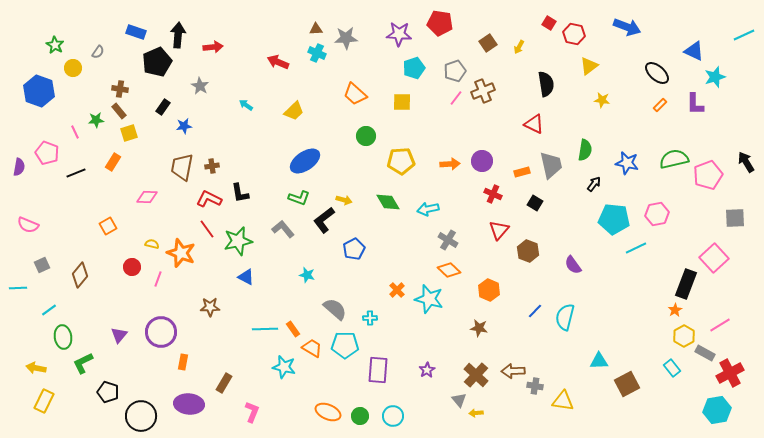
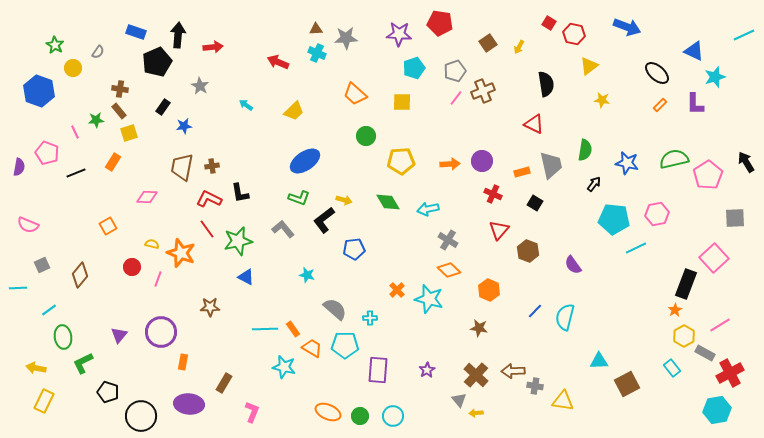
pink pentagon at (708, 175): rotated 12 degrees counterclockwise
blue pentagon at (354, 249): rotated 20 degrees clockwise
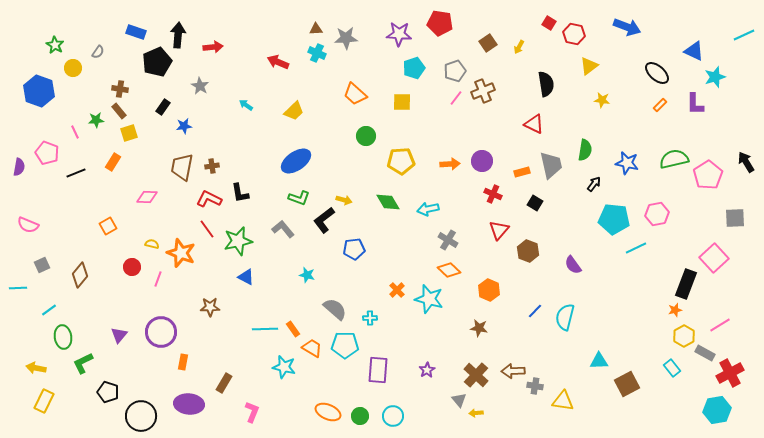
blue ellipse at (305, 161): moved 9 px left
orange star at (675, 310): rotated 16 degrees clockwise
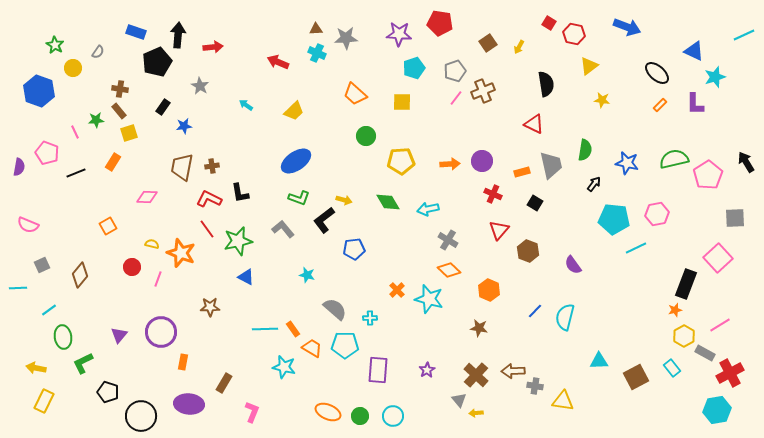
pink square at (714, 258): moved 4 px right
brown square at (627, 384): moved 9 px right, 7 px up
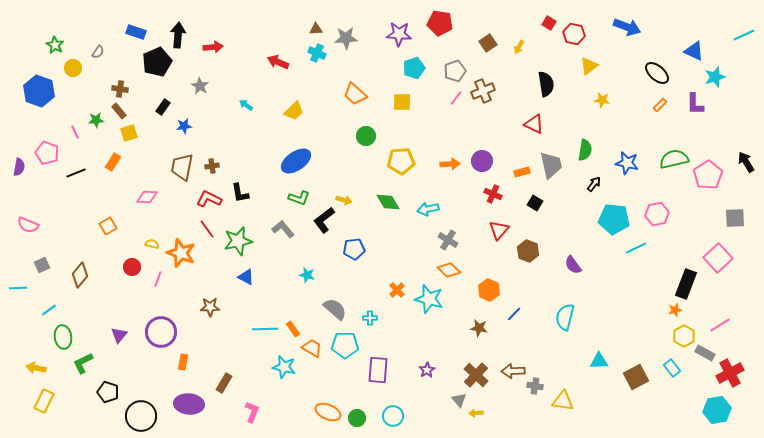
blue line at (535, 311): moved 21 px left, 3 px down
green circle at (360, 416): moved 3 px left, 2 px down
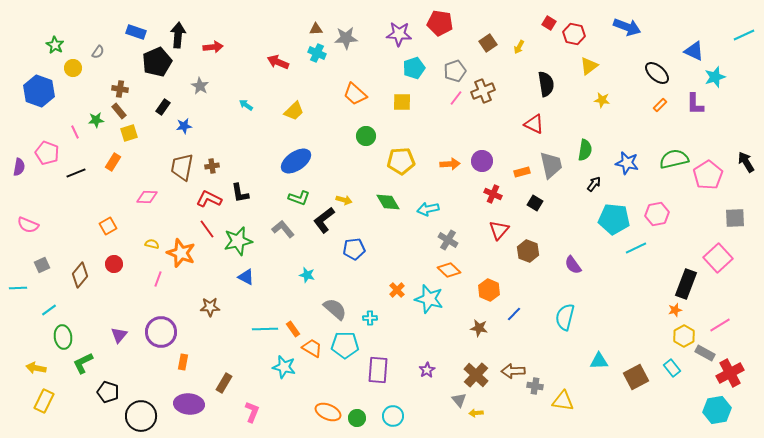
red circle at (132, 267): moved 18 px left, 3 px up
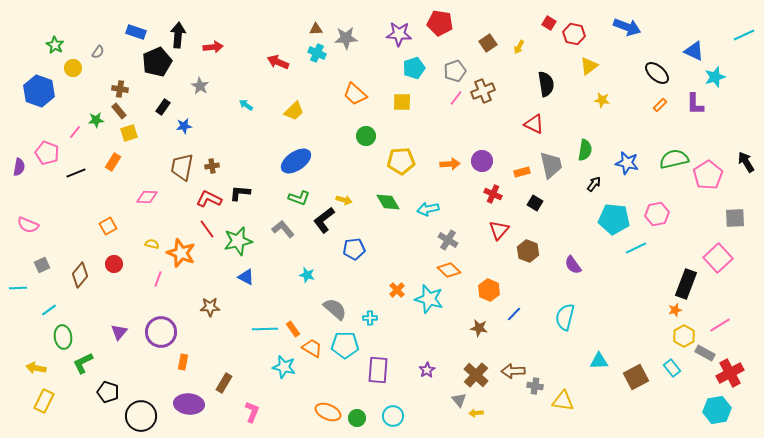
pink line at (75, 132): rotated 64 degrees clockwise
black L-shape at (240, 193): rotated 105 degrees clockwise
purple triangle at (119, 335): moved 3 px up
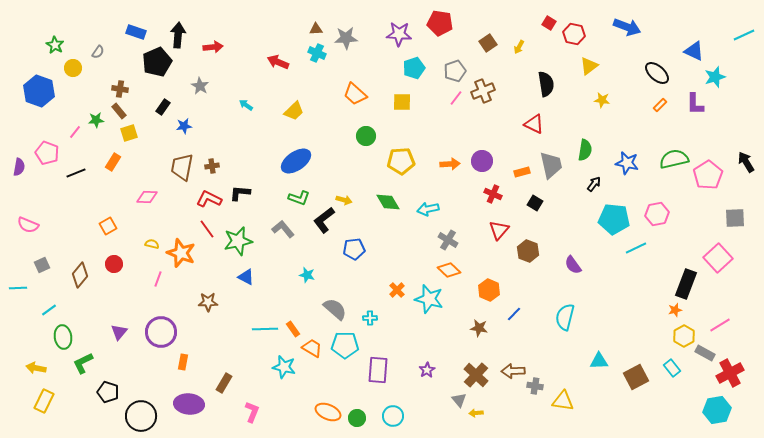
brown star at (210, 307): moved 2 px left, 5 px up
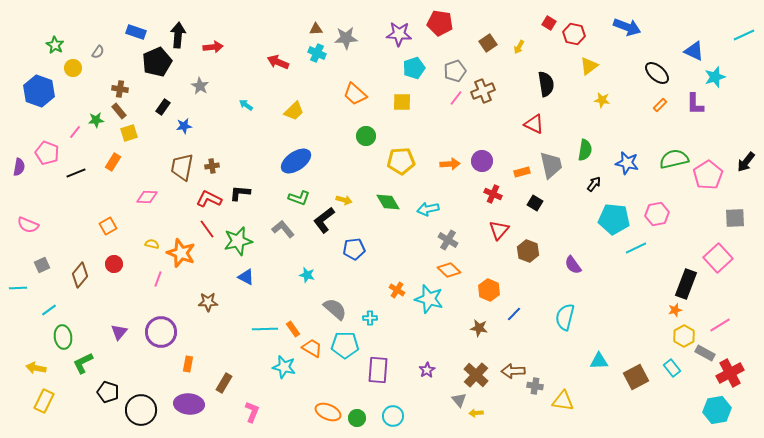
black arrow at (746, 162): rotated 110 degrees counterclockwise
orange cross at (397, 290): rotated 14 degrees counterclockwise
orange rectangle at (183, 362): moved 5 px right, 2 px down
black circle at (141, 416): moved 6 px up
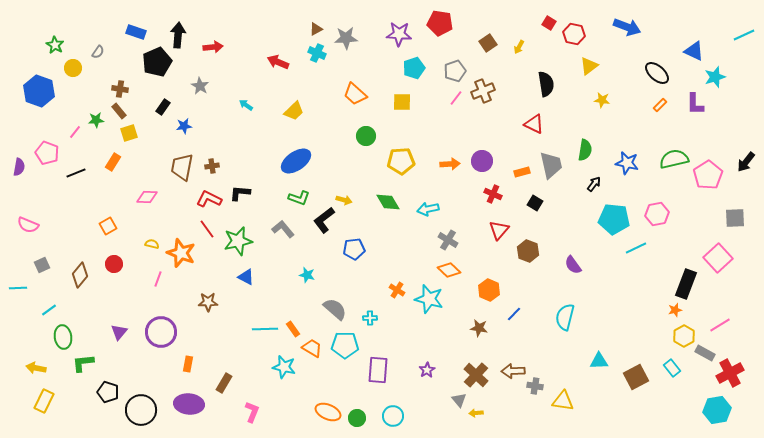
brown triangle at (316, 29): rotated 24 degrees counterclockwise
green L-shape at (83, 363): rotated 20 degrees clockwise
